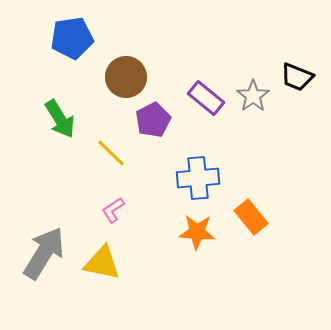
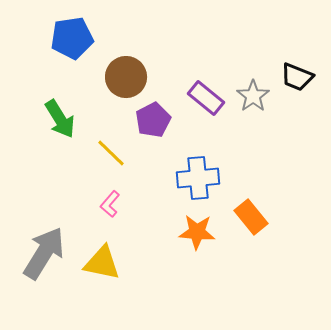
pink L-shape: moved 3 px left, 6 px up; rotated 16 degrees counterclockwise
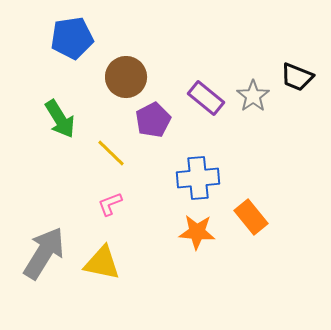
pink L-shape: rotated 28 degrees clockwise
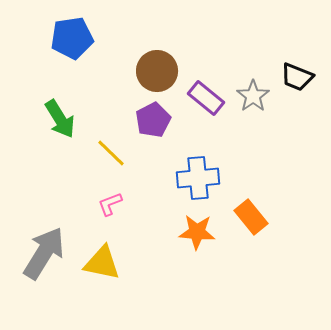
brown circle: moved 31 px right, 6 px up
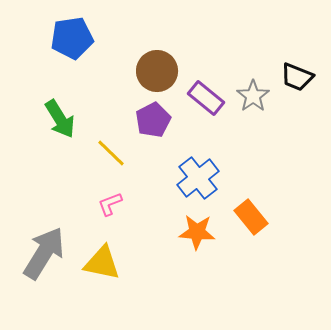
blue cross: rotated 33 degrees counterclockwise
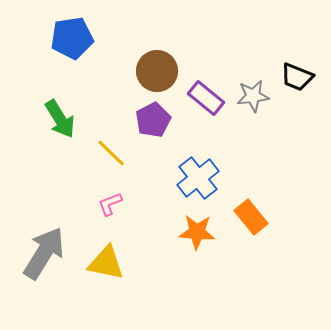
gray star: rotated 28 degrees clockwise
yellow triangle: moved 4 px right
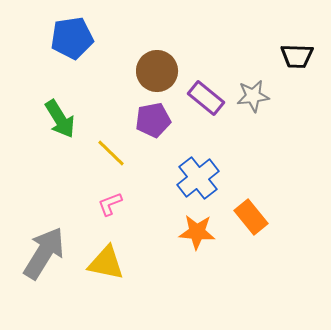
black trapezoid: moved 21 px up; rotated 20 degrees counterclockwise
purple pentagon: rotated 16 degrees clockwise
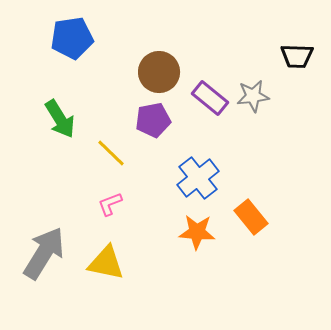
brown circle: moved 2 px right, 1 px down
purple rectangle: moved 4 px right
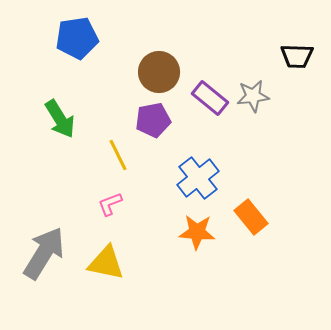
blue pentagon: moved 5 px right
yellow line: moved 7 px right, 2 px down; rotated 20 degrees clockwise
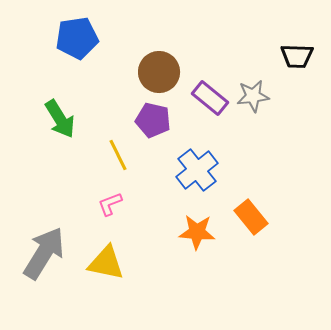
purple pentagon: rotated 24 degrees clockwise
blue cross: moved 1 px left, 8 px up
